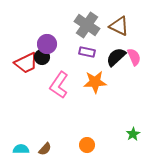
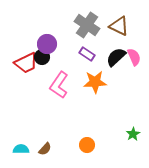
purple rectangle: moved 2 px down; rotated 21 degrees clockwise
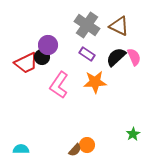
purple circle: moved 1 px right, 1 px down
brown semicircle: moved 30 px right, 1 px down
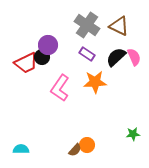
pink L-shape: moved 1 px right, 3 px down
green star: rotated 24 degrees clockwise
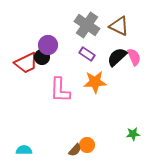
black semicircle: moved 1 px right
pink L-shape: moved 2 px down; rotated 32 degrees counterclockwise
cyan semicircle: moved 3 px right, 1 px down
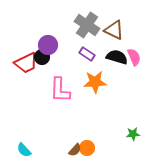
brown triangle: moved 5 px left, 4 px down
black semicircle: rotated 60 degrees clockwise
orange circle: moved 3 px down
cyan semicircle: rotated 133 degrees counterclockwise
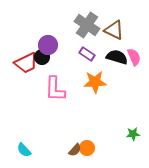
pink L-shape: moved 5 px left, 1 px up
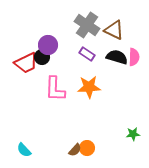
pink semicircle: rotated 24 degrees clockwise
orange star: moved 6 px left, 5 px down
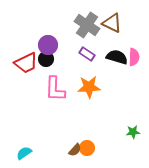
brown triangle: moved 2 px left, 7 px up
black circle: moved 4 px right, 2 px down
green star: moved 2 px up
cyan semicircle: moved 3 px down; rotated 98 degrees clockwise
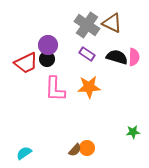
black circle: moved 1 px right
